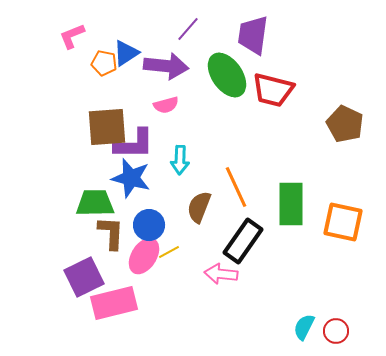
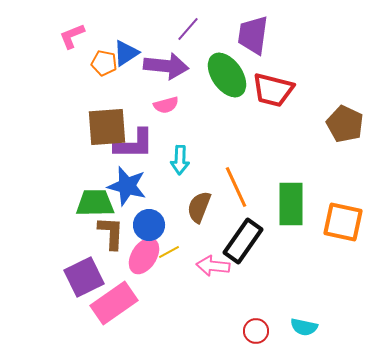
blue star: moved 4 px left, 8 px down
pink arrow: moved 8 px left, 8 px up
pink rectangle: rotated 21 degrees counterclockwise
cyan semicircle: rotated 104 degrees counterclockwise
red circle: moved 80 px left
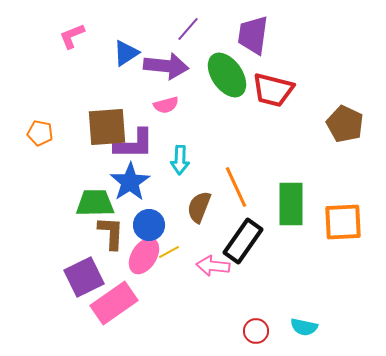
orange pentagon: moved 64 px left, 70 px down
blue star: moved 3 px right, 4 px up; rotated 24 degrees clockwise
orange square: rotated 15 degrees counterclockwise
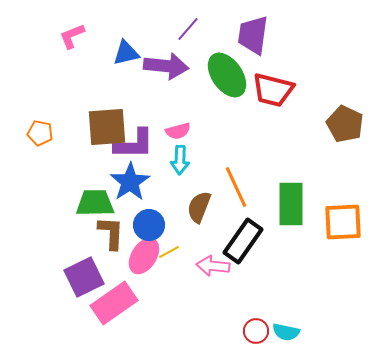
blue triangle: rotated 20 degrees clockwise
pink semicircle: moved 12 px right, 26 px down
cyan semicircle: moved 18 px left, 5 px down
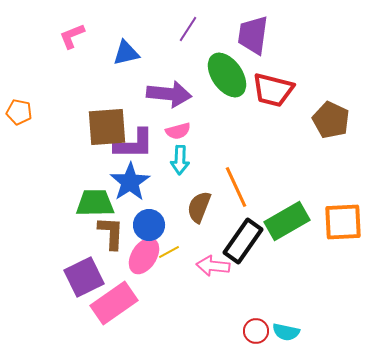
purple line: rotated 8 degrees counterclockwise
purple arrow: moved 3 px right, 28 px down
brown pentagon: moved 14 px left, 4 px up
orange pentagon: moved 21 px left, 21 px up
green rectangle: moved 4 px left, 17 px down; rotated 60 degrees clockwise
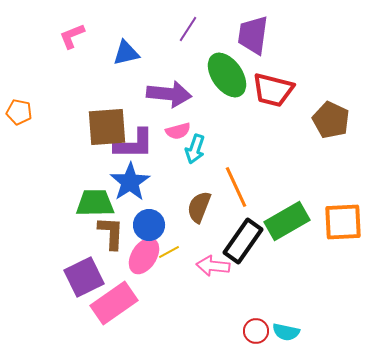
cyan arrow: moved 15 px right, 11 px up; rotated 16 degrees clockwise
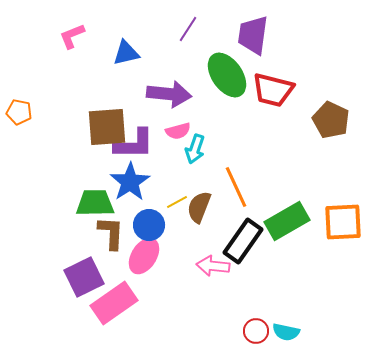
yellow line: moved 8 px right, 50 px up
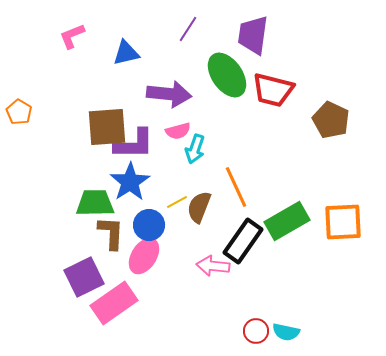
orange pentagon: rotated 20 degrees clockwise
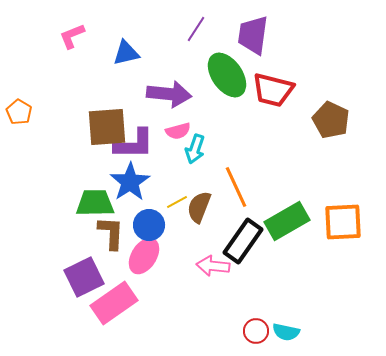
purple line: moved 8 px right
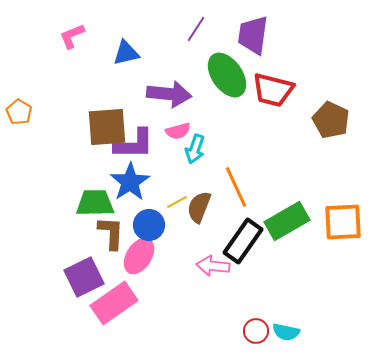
pink ellipse: moved 5 px left
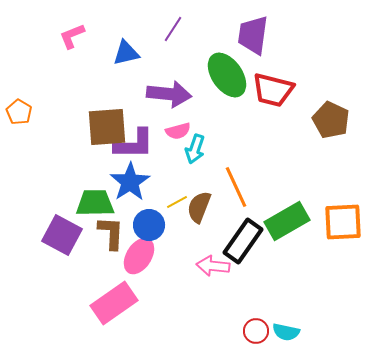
purple line: moved 23 px left
purple square: moved 22 px left, 42 px up; rotated 36 degrees counterclockwise
